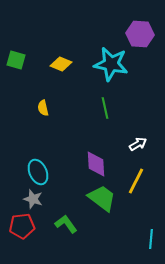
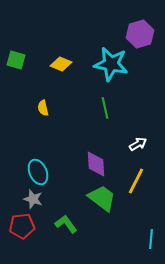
purple hexagon: rotated 20 degrees counterclockwise
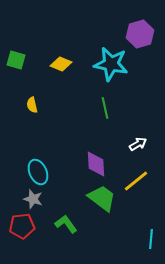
yellow semicircle: moved 11 px left, 3 px up
yellow line: rotated 24 degrees clockwise
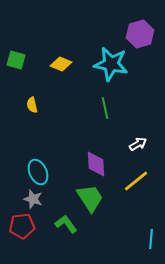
green trapezoid: moved 12 px left; rotated 20 degrees clockwise
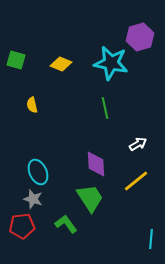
purple hexagon: moved 3 px down
cyan star: moved 1 px up
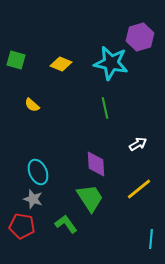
yellow semicircle: rotated 35 degrees counterclockwise
yellow line: moved 3 px right, 8 px down
red pentagon: rotated 15 degrees clockwise
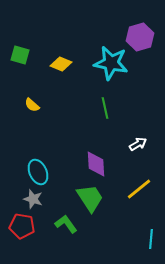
green square: moved 4 px right, 5 px up
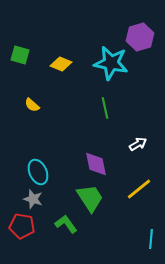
purple diamond: rotated 8 degrees counterclockwise
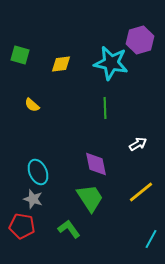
purple hexagon: moved 3 px down
yellow diamond: rotated 30 degrees counterclockwise
green line: rotated 10 degrees clockwise
yellow line: moved 2 px right, 3 px down
green L-shape: moved 3 px right, 5 px down
cyan line: rotated 24 degrees clockwise
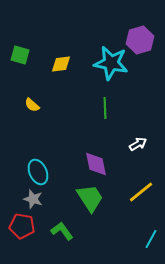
green L-shape: moved 7 px left, 2 px down
